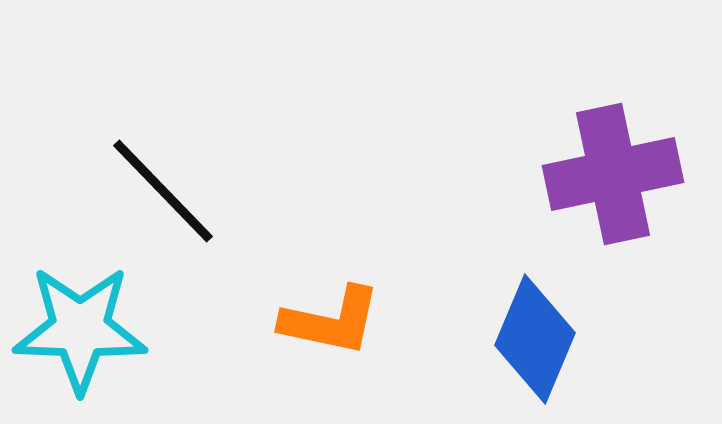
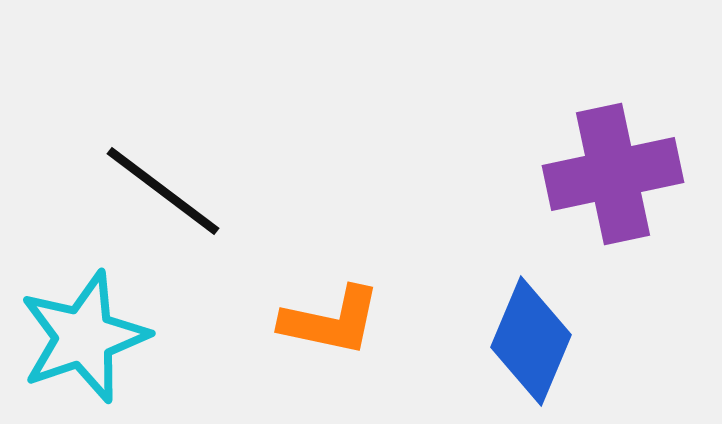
black line: rotated 9 degrees counterclockwise
cyan star: moved 4 px right, 8 px down; rotated 21 degrees counterclockwise
blue diamond: moved 4 px left, 2 px down
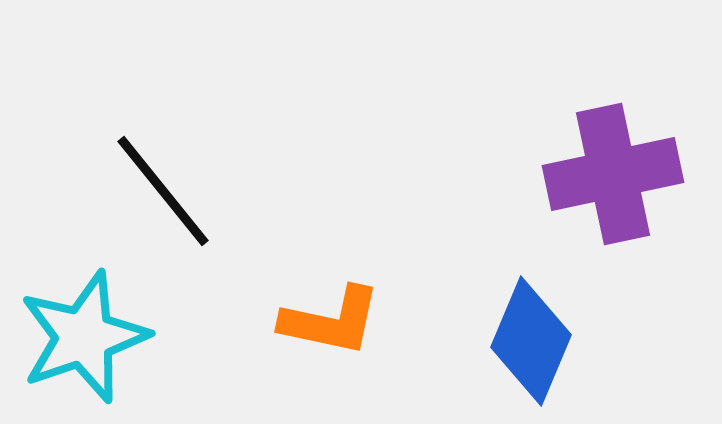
black line: rotated 14 degrees clockwise
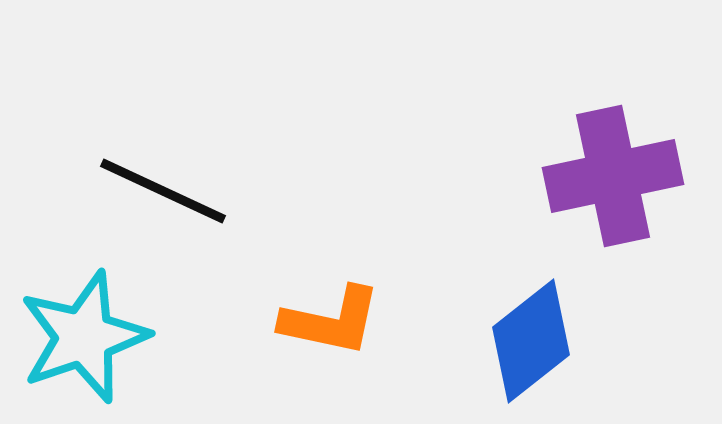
purple cross: moved 2 px down
black line: rotated 26 degrees counterclockwise
blue diamond: rotated 29 degrees clockwise
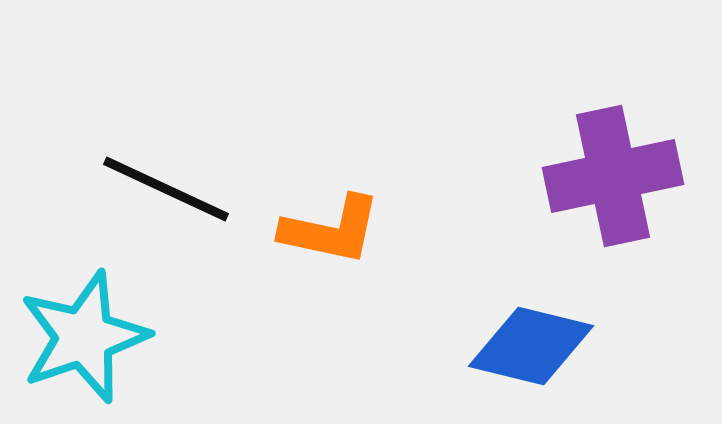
black line: moved 3 px right, 2 px up
orange L-shape: moved 91 px up
blue diamond: moved 5 px down; rotated 52 degrees clockwise
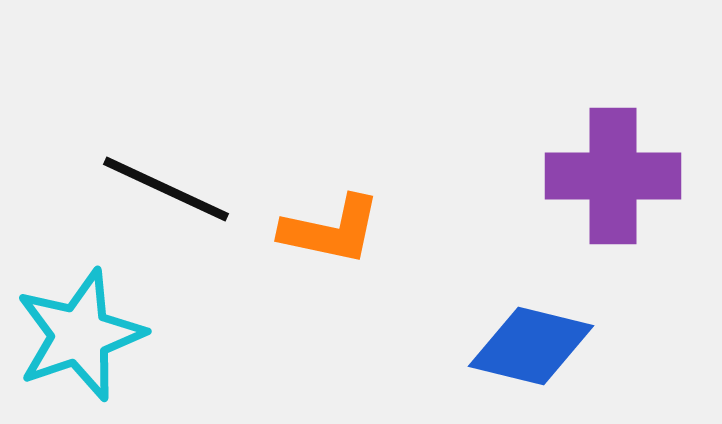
purple cross: rotated 12 degrees clockwise
cyan star: moved 4 px left, 2 px up
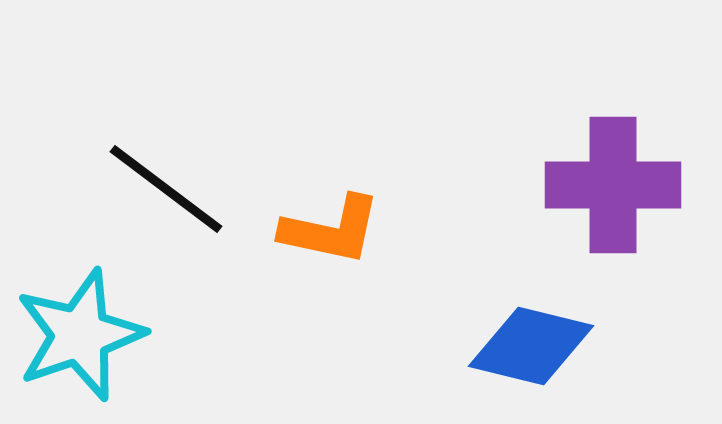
purple cross: moved 9 px down
black line: rotated 12 degrees clockwise
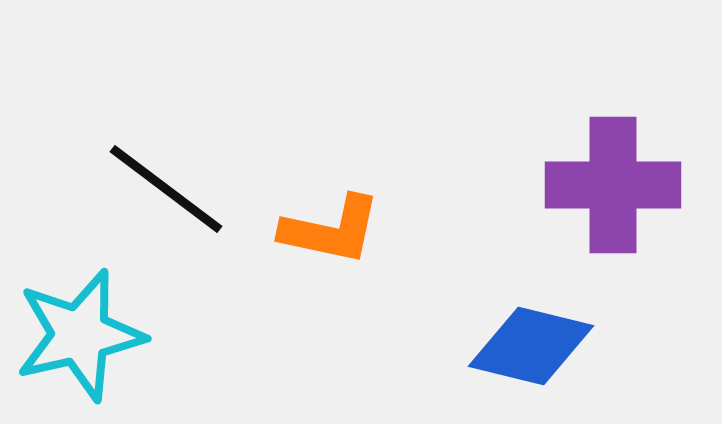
cyan star: rotated 6 degrees clockwise
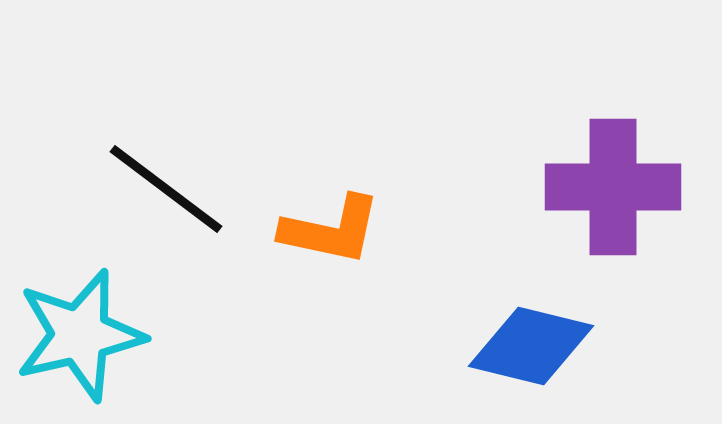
purple cross: moved 2 px down
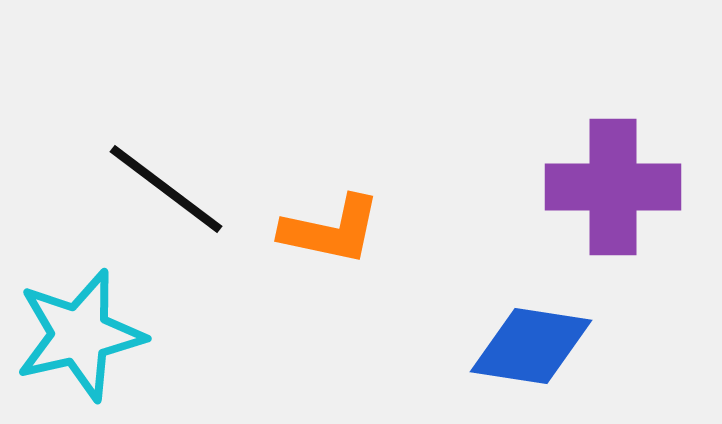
blue diamond: rotated 5 degrees counterclockwise
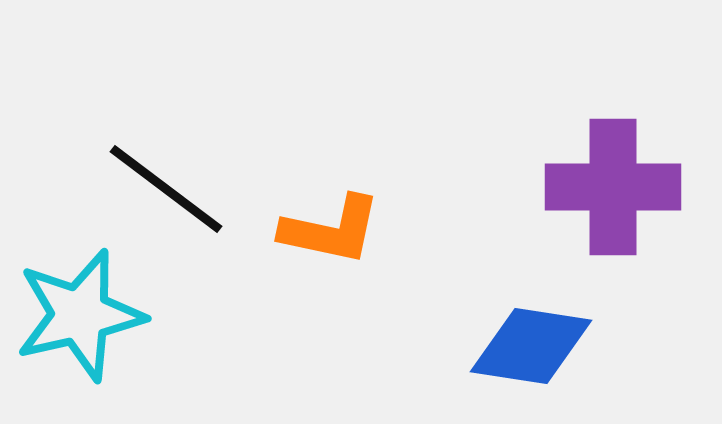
cyan star: moved 20 px up
